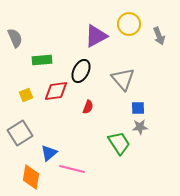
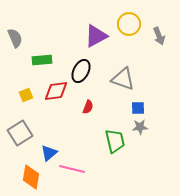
gray triangle: rotated 30 degrees counterclockwise
green trapezoid: moved 4 px left, 2 px up; rotated 20 degrees clockwise
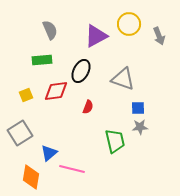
gray semicircle: moved 35 px right, 8 px up
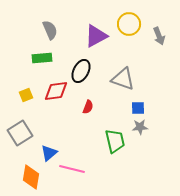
green rectangle: moved 2 px up
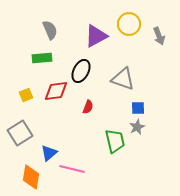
gray star: moved 3 px left; rotated 21 degrees counterclockwise
